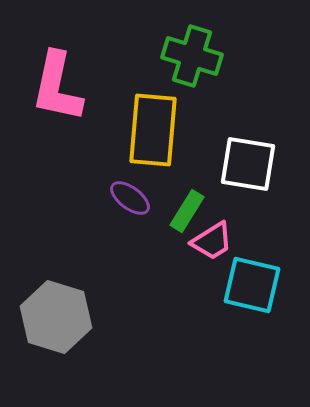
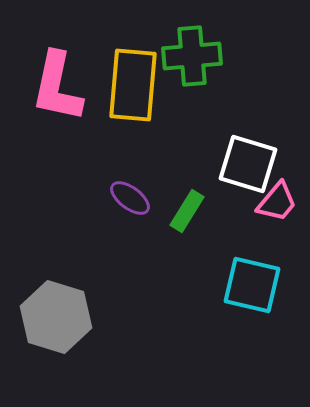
green cross: rotated 22 degrees counterclockwise
yellow rectangle: moved 20 px left, 45 px up
white square: rotated 8 degrees clockwise
pink trapezoid: moved 65 px right, 39 px up; rotated 18 degrees counterclockwise
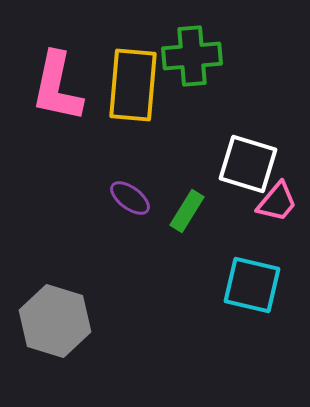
gray hexagon: moved 1 px left, 4 px down
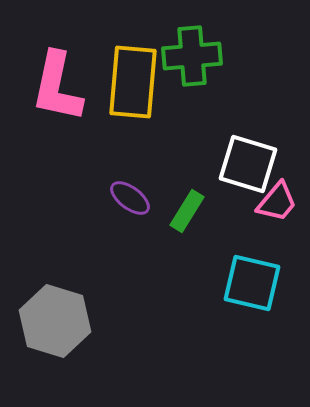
yellow rectangle: moved 3 px up
cyan square: moved 2 px up
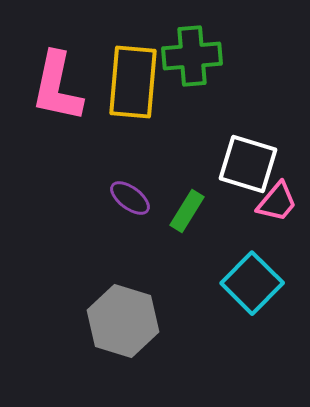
cyan square: rotated 32 degrees clockwise
gray hexagon: moved 68 px right
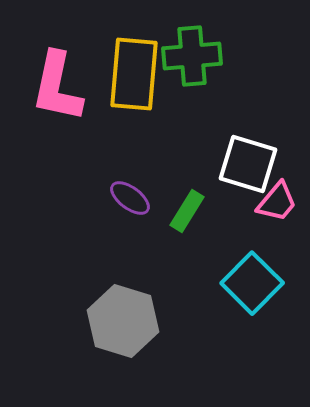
yellow rectangle: moved 1 px right, 8 px up
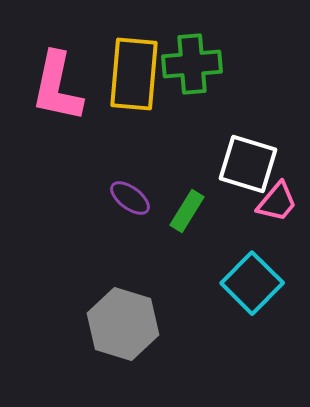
green cross: moved 8 px down
gray hexagon: moved 3 px down
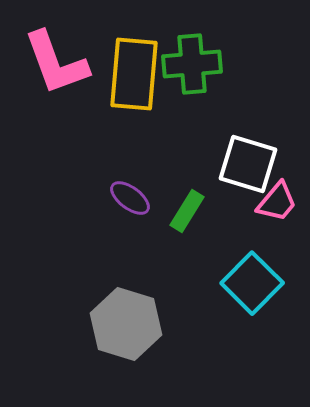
pink L-shape: moved 1 px left, 24 px up; rotated 32 degrees counterclockwise
gray hexagon: moved 3 px right
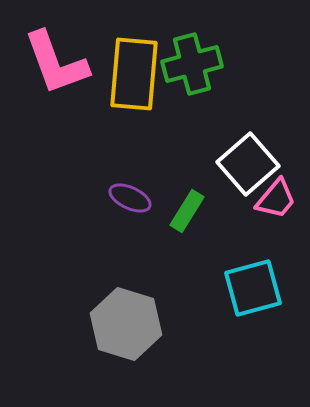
green cross: rotated 10 degrees counterclockwise
white square: rotated 32 degrees clockwise
purple ellipse: rotated 12 degrees counterclockwise
pink trapezoid: moved 1 px left, 3 px up
cyan square: moved 1 px right, 5 px down; rotated 30 degrees clockwise
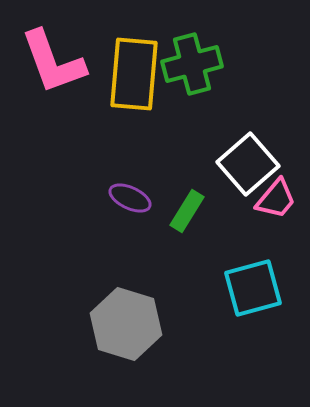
pink L-shape: moved 3 px left, 1 px up
